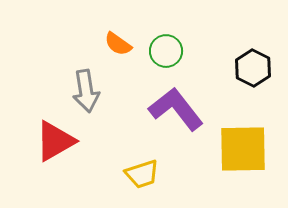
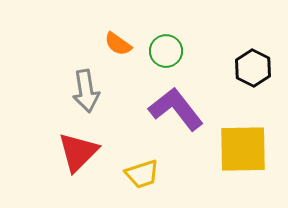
red triangle: moved 23 px right, 11 px down; rotated 15 degrees counterclockwise
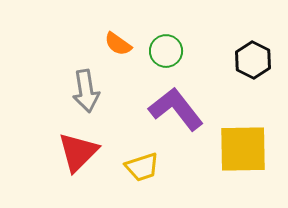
black hexagon: moved 8 px up
yellow trapezoid: moved 7 px up
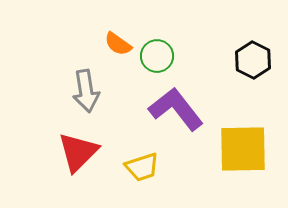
green circle: moved 9 px left, 5 px down
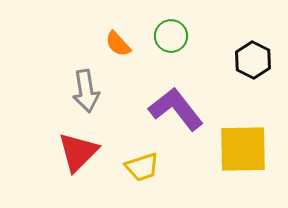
orange semicircle: rotated 12 degrees clockwise
green circle: moved 14 px right, 20 px up
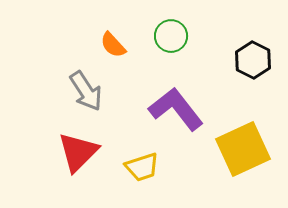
orange semicircle: moved 5 px left, 1 px down
gray arrow: rotated 24 degrees counterclockwise
yellow square: rotated 24 degrees counterclockwise
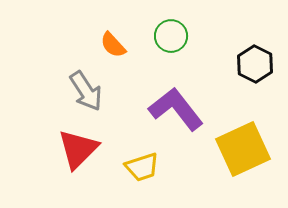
black hexagon: moved 2 px right, 4 px down
red triangle: moved 3 px up
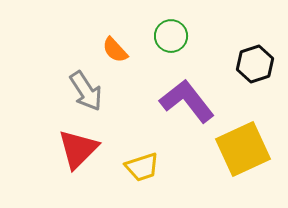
orange semicircle: moved 2 px right, 5 px down
black hexagon: rotated 15 degrees clockwise
purple L-shape: moved 11 px right, 8 px up
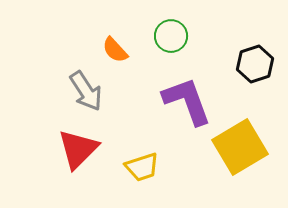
purple L-shape: rotated 18 degrees clockwise
yellow square: moved 3 px left, 2 px up; rotated 6 degrees counterclockwise
